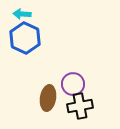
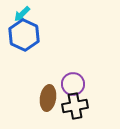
cyan arrow: rotated 48 degrees counterclockwise
blue hexagon: moved 1 px left, 3 px up
black cross: moved 5 px left
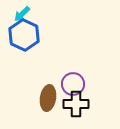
black cross: moved 1 px right, 2 px up; rotated 10 degrees clockwise
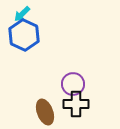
brown ellipse: moved 3 px left, 14 px down; rotated 30 degrees counterclockwise
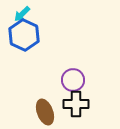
purple circle: moved 4 px up
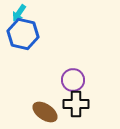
cyan arrow: moved 3 px left, 1 px up; rotated 12 degrees counterclockwise
blue hexagon: moved 1 px left, 1 px up; rotated 12 degrees counterclockwise
brown ellipse: rotated 35 degrees counterclockwise
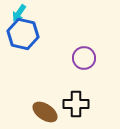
purple circle: moved 11 px right, 22 px up
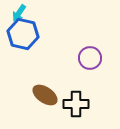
purple circle: moved 6 px right
brown ellipse: moved 17 px up
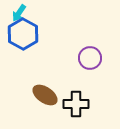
blue hexagon: rotated 16 degrees clockwise
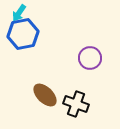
blue hexagon: rotated 20 degrees clockwise
brown ellipse: rotated 10 degrees clockwise
black cross: rotated 20 degrees clockwise
